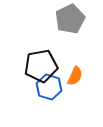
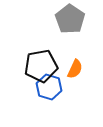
gray pentagon: rotated 12 degrees counterclockwise
orange semicircle: moved 7 px up
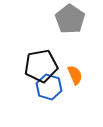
orange semicircle: moved 6 px down; rotated 48 degrees counterclockwise
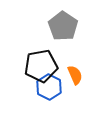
gray pentagon: moved 7 px left, 7 px down
blue hexagon: rotated 10 degrees clockwise
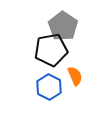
black pentagon: moved 10 px right, 16 px up
orange semicircle: moved 1 px down
